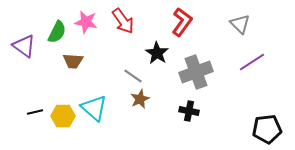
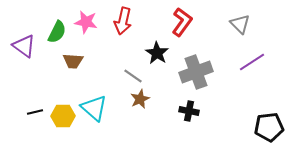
red arrow: rotated 48 degrees clockwise
black pentagon: moved 2 px right, 2 px up
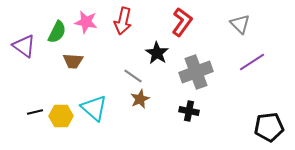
yellow hexagon: moved 2 px left
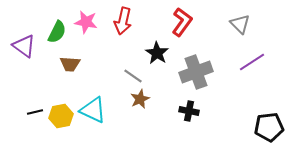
brown trapezoid: moved 3 px left, 3 px down
cyan triangle: moved 1 px left, 2 px down; rotated 16 degrees counterclockwise
yellow hexagon: rotated 10 degrees counterclockwise
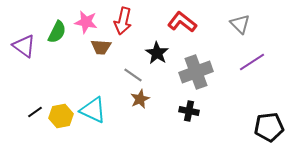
red L-shape: rotated 88 degrees counterclockwise
brown trapezoid: moved 31 px right, 17 px up
gray line: moved 1 px up
black line: rotated 21 degrees counterclockwise
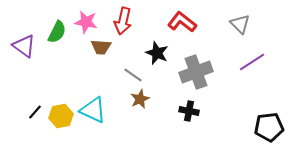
black star: rotated 10 degrees counterclockwise
black line: rotated 14 degrees counterclockwise
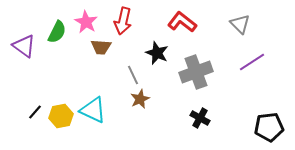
pink star: rotated 20 degrees clockwise
gray line: rotated 30 degrees clockwise
black cross: moved 11 px right, 7 px down; rotated 18 degrees clockwise
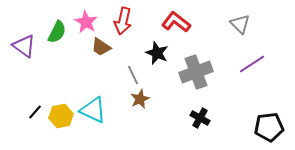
red L-shape: moved 6 px left
brown trapezoid: rotated 30 degrees clockwise
purple line: moved 2 px down
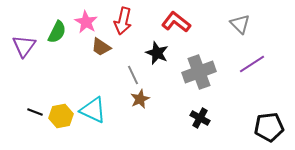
purple triangle: rotated 30 degrees clockwise
gray cross: moved 3 px right
black line: rotated 70 degrees clockwise
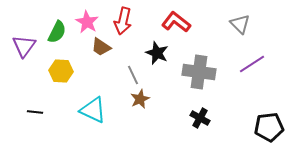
pink star: moved 1 px right
gray cross: rotated 28 degrees clockwise
black line: rotated 14 degrees counterclockwise
yellow hexagon: moved 45 px up; rotated 15 degrees clockwise
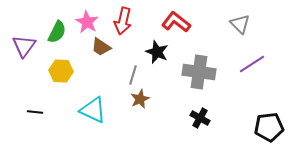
black star: moved 1 px up
gray line: rotated 42 degrees clockwise
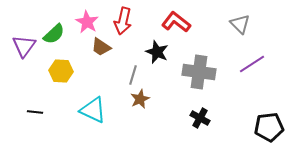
green semicircle: moved 3 px left, 2 px down; rotated 20 degrees clockwise
